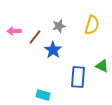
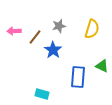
yellow semicircle: moved 4 px down
cyan rectangle: moved 1 px left, 1 px up
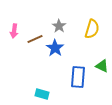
gray star: rotated 24 degrees counterclockwise
pink arrow: rotated 80 degrees counterclockwise
brown line: moved 2 px down; rotated 28 degrees clockwise
blue star: moved 2 px right, 2 px up
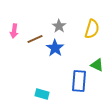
green triangle: moved 5 px left, 1 px up
blue rectangle: moved 1 px right, 4 px down
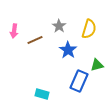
yellow semicircle: moved 3 px left
brown line: moved 1 px down
blue star: moved 13 px right, 2 px down
green triangle: rotated 40 degrees counterclockwise
blue rectangle: rotated 20 degrees clockwise
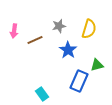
gray star: rotated 24 degrees clockwise
cyan rectangle: rotated 40 degrees clockwise
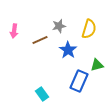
brown line: moved 5 px right
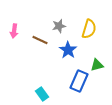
brown line: rotated 49 degrees clockwise
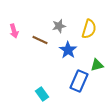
pink arrow: rotated 24 degrees counterclockwise
